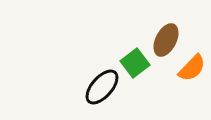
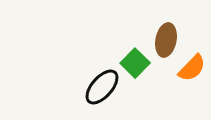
brown ellipse: rotated 16 degrees counterclockwise
green square: rotated 8 degrees counterclockwise
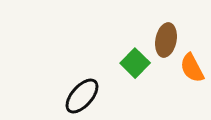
orange semicircle: rotated 108 degrees clockwise
black ellipse: moved 20 px left, 9 px down
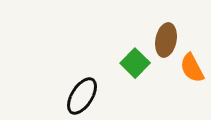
black ellipse: rotated 9 degrees counterclockwise
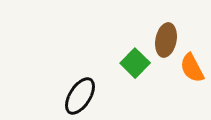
black ellipse: moved 2 px left
